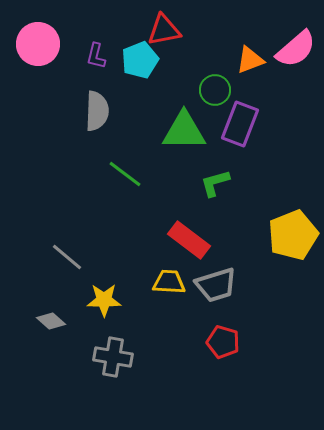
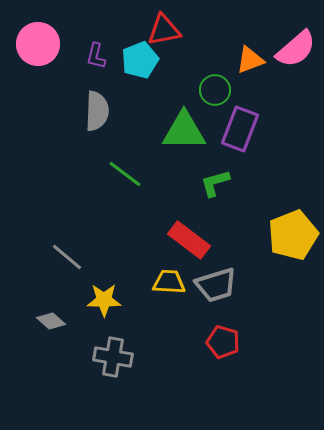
purple rectangle: moved 5 px down
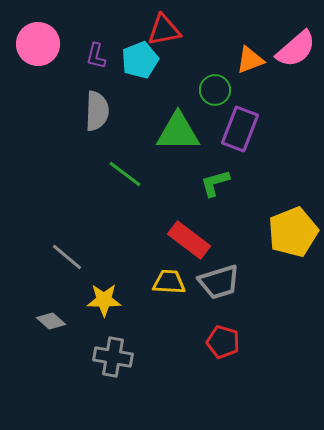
green triangle: moved 6 px left, 1 px down
yellow pentagon: moved 3 px up
gray trapezoid: moved 3 px right, 3 px up
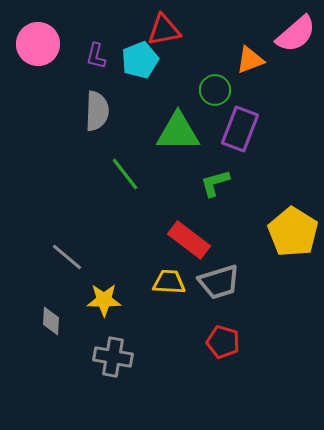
pink semicircle: moved 15 px up
green line: rotated 15 degrees clockwise
yellow pentagon: rotated 18 degrees counterclockwise
gray diamond: rotated 52 degrees clockwise
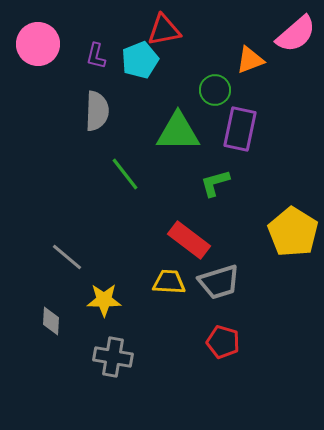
purple rectangle: rotated 9 degrees counterclockwise
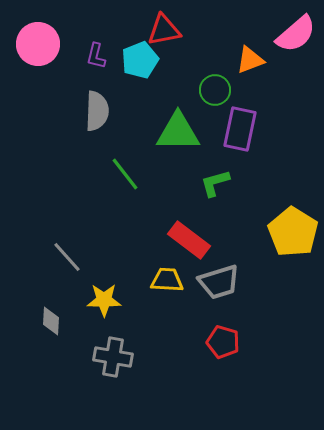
gray line: rotated 8 degrees clockwise
yellow trapezoid: moved 2 px left, 2 px up
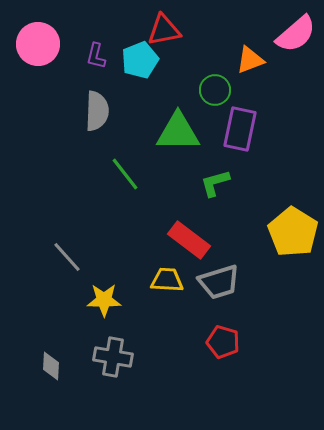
gray diamond: moved 45 px down
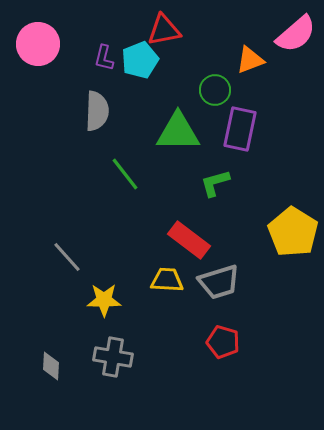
purple L-shape: moved 8 px right, 2 px down
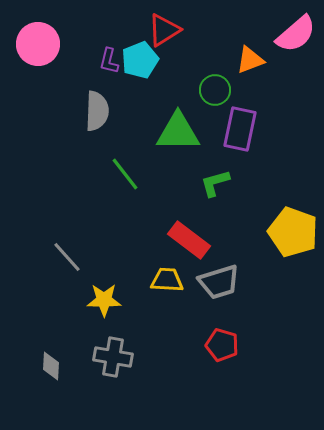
red triangle: rotated 21 degrees counterclockwise
purple L-shape: moved 5 px right, 3 px down
yellow pentagon: rotated 12 degrees counterclockwise
red pentagon: moved 1 px left, 3 px down
